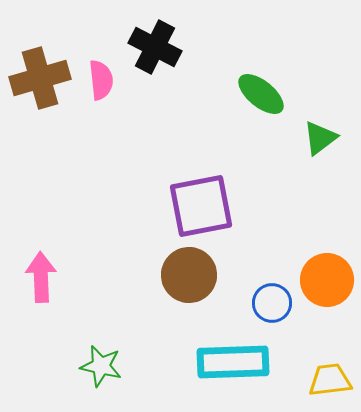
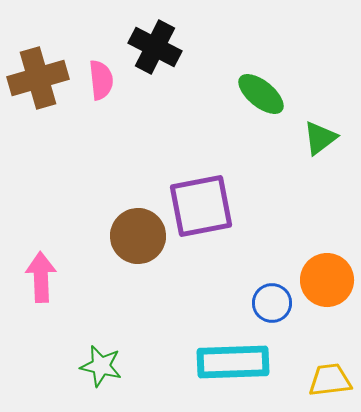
brown cross: moved 2 px left
brown circle: moved 51 px left, 39 px up
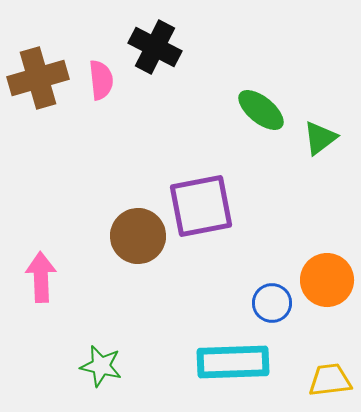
green ellipse: moved 16 px down
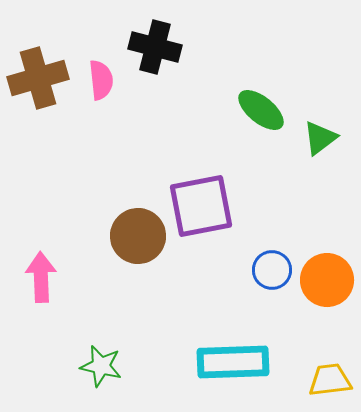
black cross: rotated 12 degrees counterclockwise
blue circle: moved 33 px up
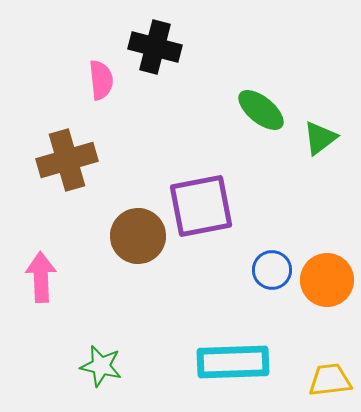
brown cross: moved 29 px right, 82 px down
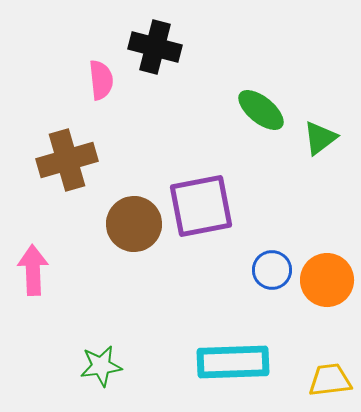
brown circle: moved 4 px left, 12 px up
pink arrow: moved 8 px left, 7 px up
green star: rotated 21 degrees counterclockwise
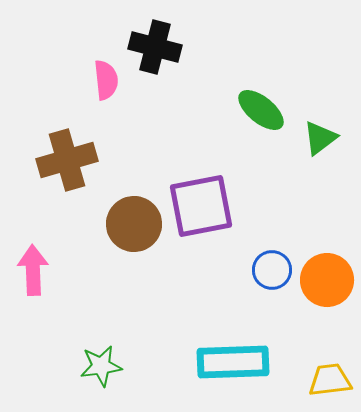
pink semicircle: moved 5 px right
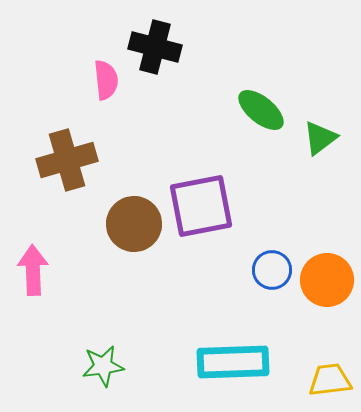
green star: moved 2 px right
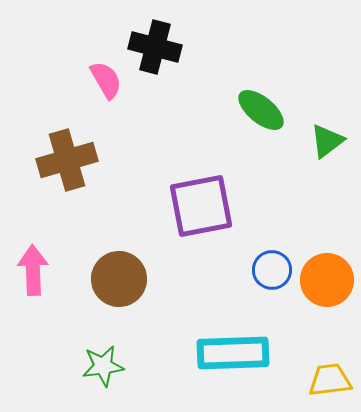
pink semicircle: rotated 24 degrees counterclockwise
green triangle: moved 7 px right, 3 px down
brown circle: moved 15 px left, 55 px down
cyan rectangle: moved 9 px up
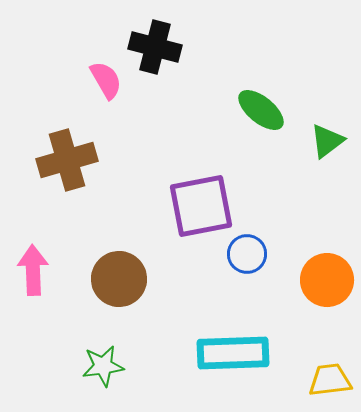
blue circle: moved 25 px left, 16 px up
